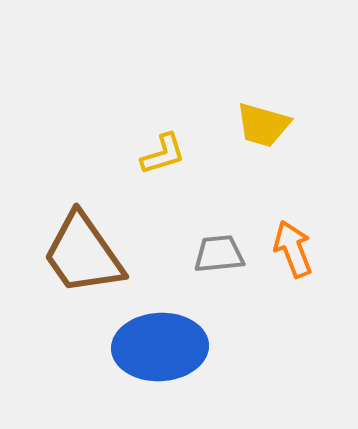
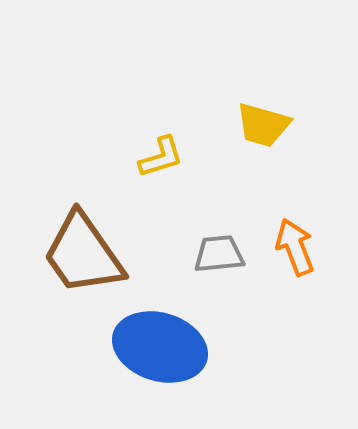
yellow L-shape: moved 2 px left, 3 px down
orange arrow: moved 2 px right, 2 px up
blue ellipse: rotated 20 degrees clockwise
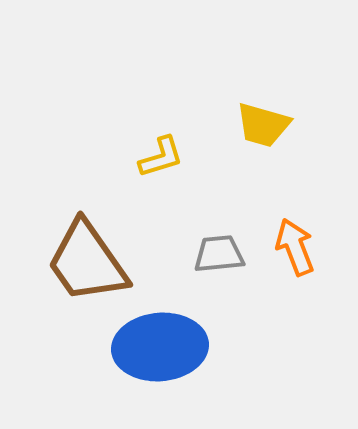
brown trapezoid: moved 4 px right, 8 px down
blue ellipse: rotated 22 degrees counterclockwise
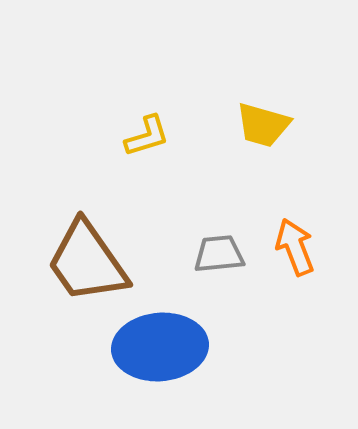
yellow L-shape: moved 14 px left, 21 px up
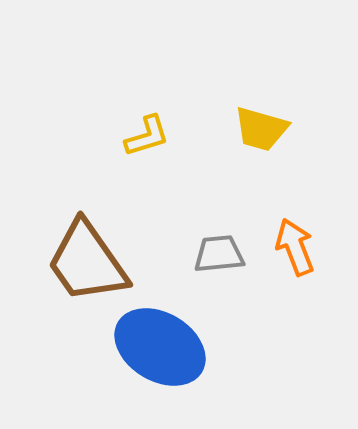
yellow trapezoid: moved 2 px left, 4 px down
blue ellipse: rotated 36 degrees clockwise
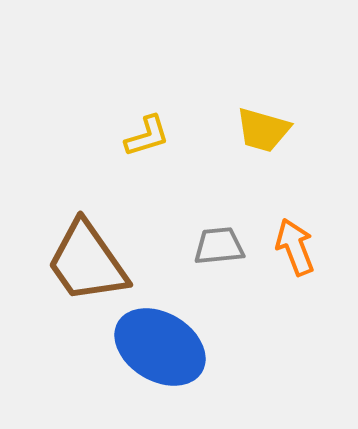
yellow trapezoid: moved 2 px right, 1 px down
gray trapezoid: moved 8 px up
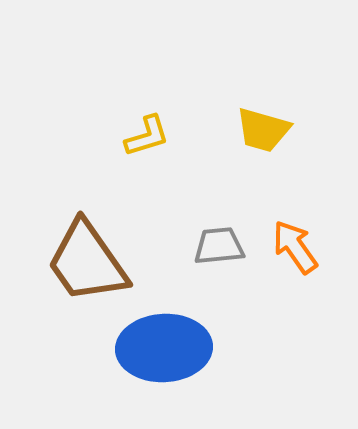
orange arrow: rotated 14 degrees counterclockwise
blue ellipse: moved 4 px right, 1 px down; rotated 34 degrees counterclockwise
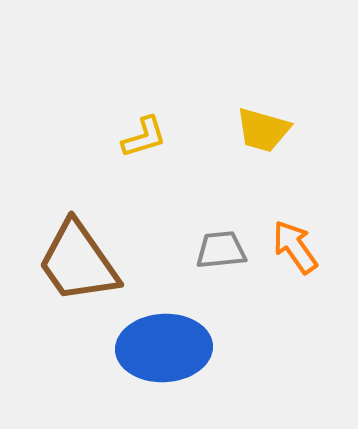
yellow L-shape: moved 3 px left, 1 px down
gray trapezoid: moved 2 px right, 4 px down
brown trapezoid: moved 9 px left
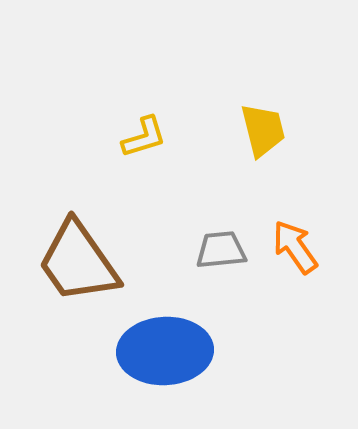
yellow trapezoid: rotated 120 degrees counterclockwise
blue ellipse: moved 1 px right, 3 px down
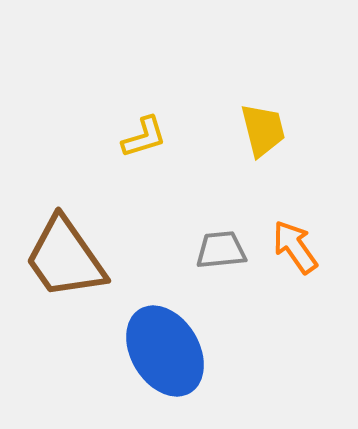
brown trapezoid: moved 13 px left, 4 px up
blue ellipse: rotated 62 degrees clockwise
